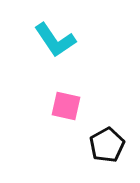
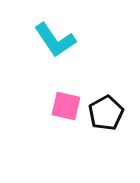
black pentagon: moved 1 px left, 32 px up
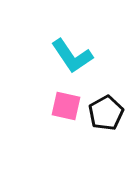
cyan L-shape: moved 17 px right, 16 px down
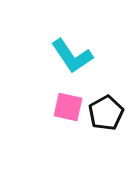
pink square: moved 2 px right, 1 px down
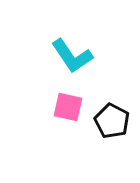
black pentagon: moved 6 px right, 8 px down; rotated 16 degrees counterclockwise
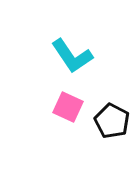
pink square: rotated 12 degrees clockwise
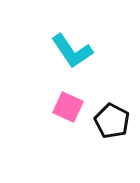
cyan L-shape: moved 5 px up
